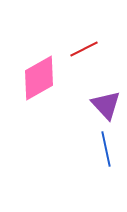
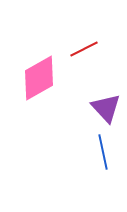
purple triangle: moved 3 px down
blue line: moved 3 px left, 3 px down
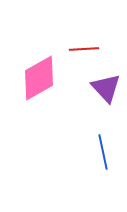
red line: rotated 24 degrees clockwise
purple triangle: moved 20 px up
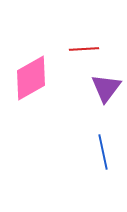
pink diamond: moved 8 px left
purple triangle: rotated 20 degrees clockwise
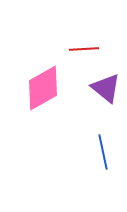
pink diamond: moved 12 px right, 10 px down
purple triangle: rotated 28 degrees counterclockwise
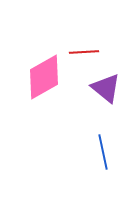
red line: moved 3 px down
pink diamond: moved 1 px right, 11 px up
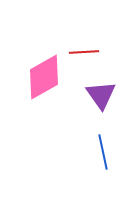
purple triangle: moved 5 px left, 7 px down; rotated 16 degrees clockwise
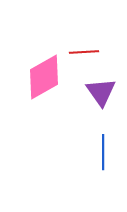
purple triangle: moved 3 px up
blue line: rotated 12 degrees clockwise
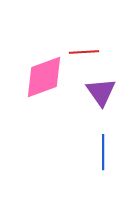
pink diamond: rotated 9 degrees clockwise
